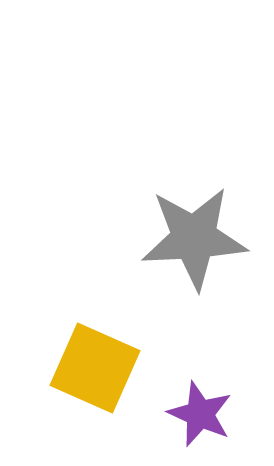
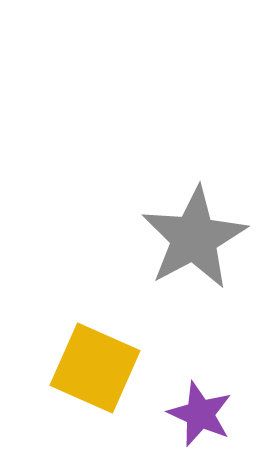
gray star: rotated 25 degrees counterclockwise
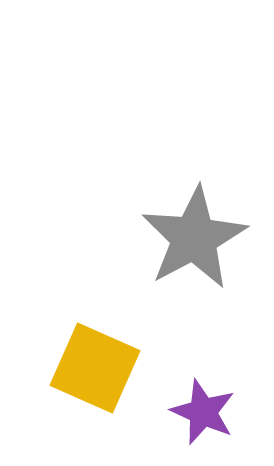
purple star: moved 3 px right, 2 px up
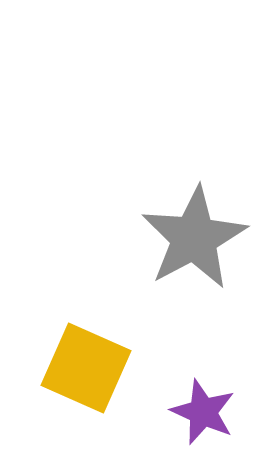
yellow square: moved 9 px left
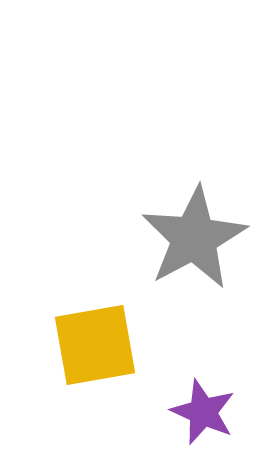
yellow square: moved 9 px right, 23 px up; rotated 34 degrees counterclockwise
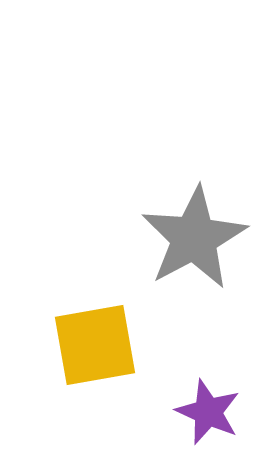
purple star: moved 5 px right
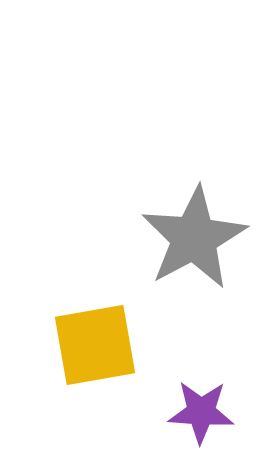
purple star: moved 7 px left; rotated 20 degrees counterclockwise
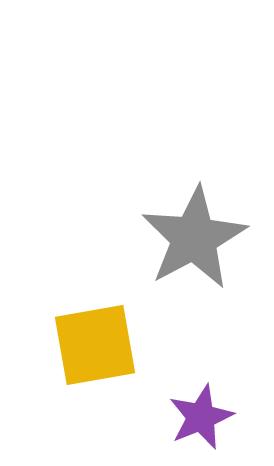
purple star: moved 5 px down; rotated 26 degrees counterclockwise
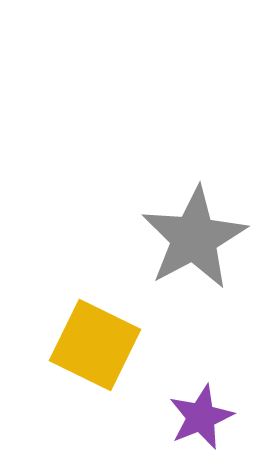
yellow square: rotated 36 degrees clockwise
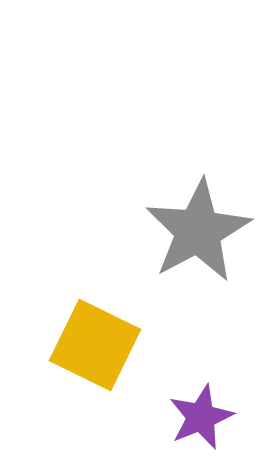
gray star: moved 4 px right, 7 px up
